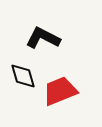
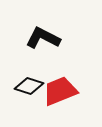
black diamond: moved 6 px right, 10 px down; rotated 56 degrees counterclockwise
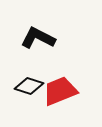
black L-shape: moved 5 px left
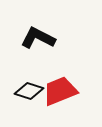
black diamond: moved 5 px down
